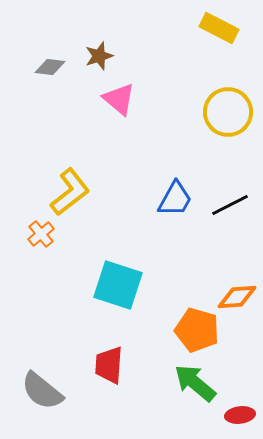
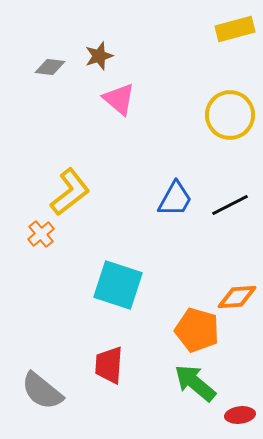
yellow rectangle: moved 16 px right, 1 px down; rotated 42 degrees counterclockwise
yellow circle: moved 2 px right, 3 px down
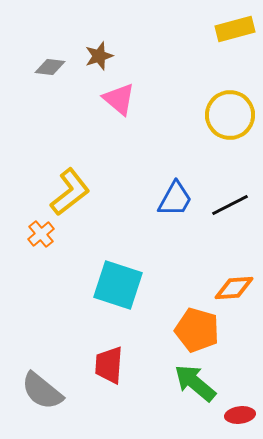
orange diamond: moved 3 px left, 9 px up
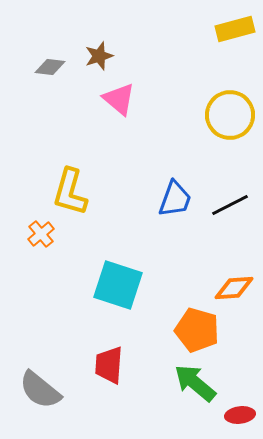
yellow L-shape: rotated 144 degrees clockwise
blue trapezoid: rotated 9 degrees counterclockwise
gray semicircle: moved 2 px left, 1 px up
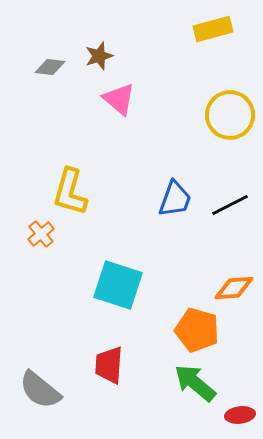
yellow rectangle: moved 22 px left
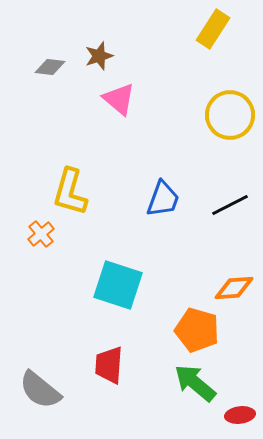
yellow rectangle: rotated 42 degrees counterclockwise
blue trapezoid: moved 12 px left
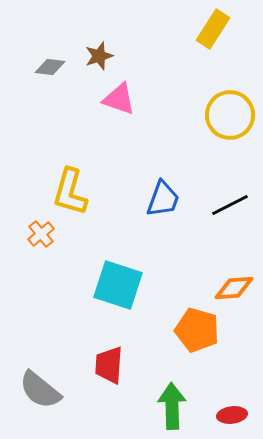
pink triangle: rotated 21 degrees counterclockwise
green arrow: moved 23 px left, 23 px down; rotated 48 degrees clockwise
red ellipse: moved 8 px left
